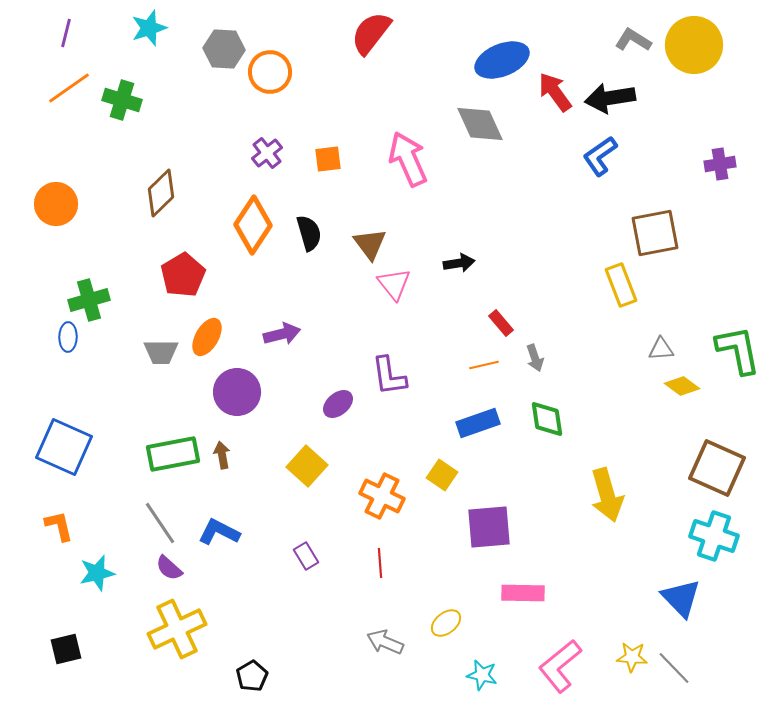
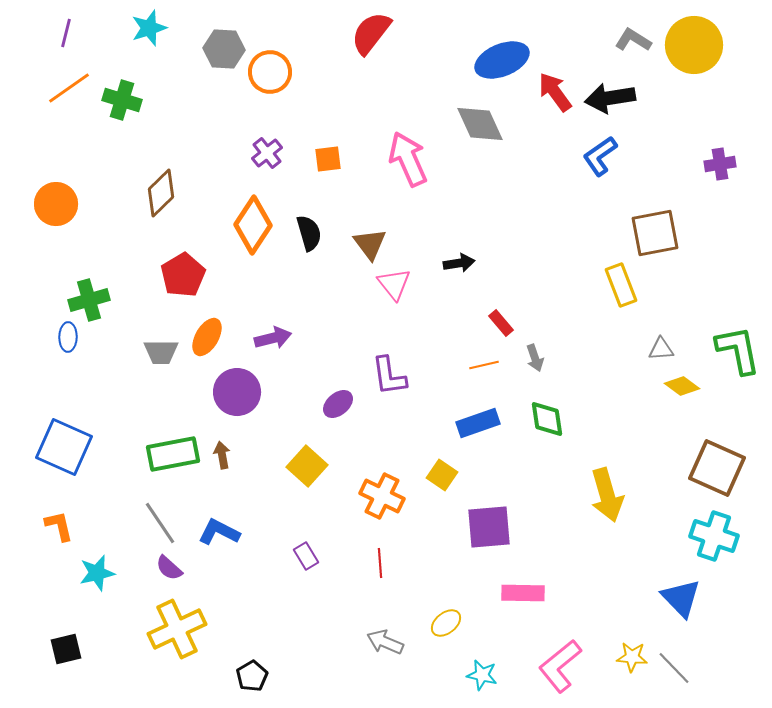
purple arrow at (282, 334): moved 9 px left, 4 px down
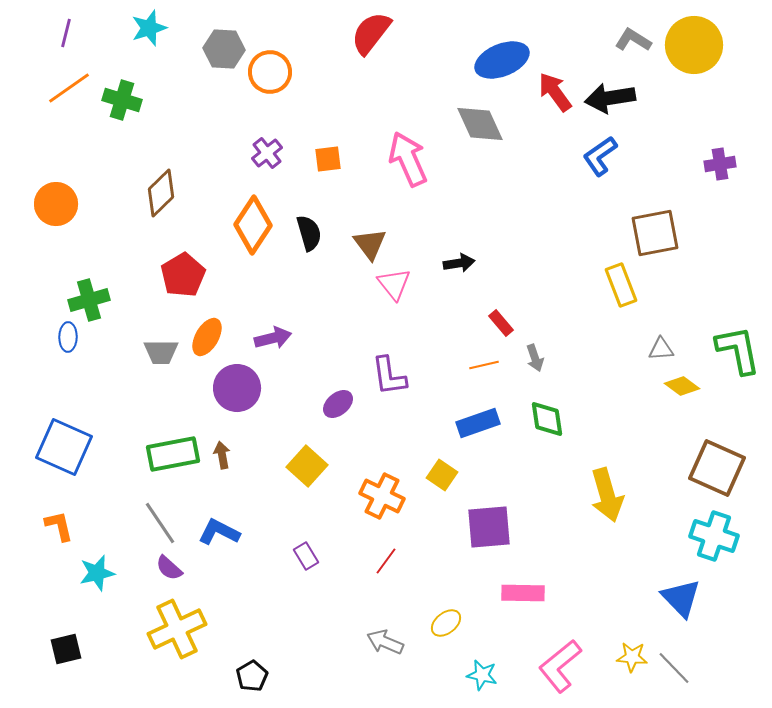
purple circle at (237, 392): moved 4 px up
red line at (380, 563): moved 6 px right, 2 px up; rotated 40 degrees clockwise
